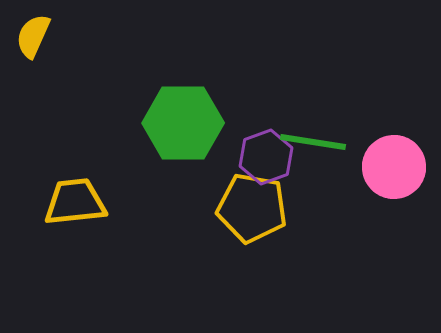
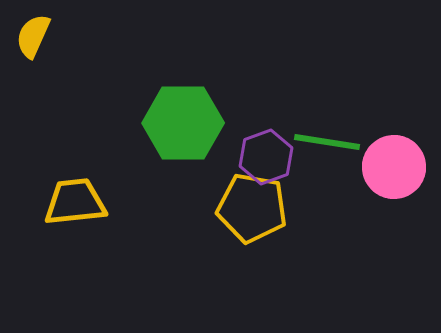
green line: moved 14 px right
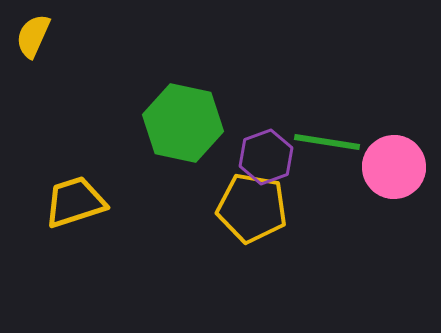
green hexagon: rotated 12 degrees clockwise
yellow trapezoid: rotated 12 degrees counterclockwise
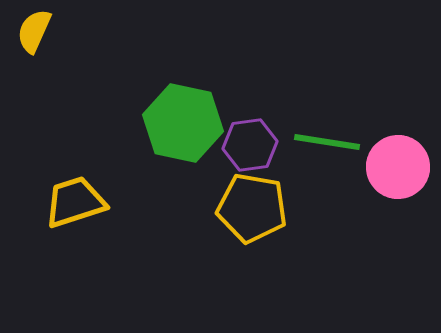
yellow semicircle: moved 1 px right, 5 px up
purple hexagon: moved 16 px left, 12 px up; rotated 12 degrees clockwise
pink circle: moved 4 px right
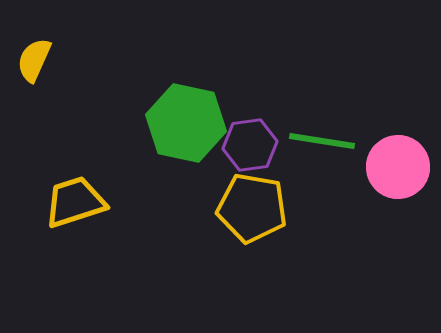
yellow semicircle: moved 29 px down
green hexagon: moved 3 px right
green line: moved 5 px left, 1 px up
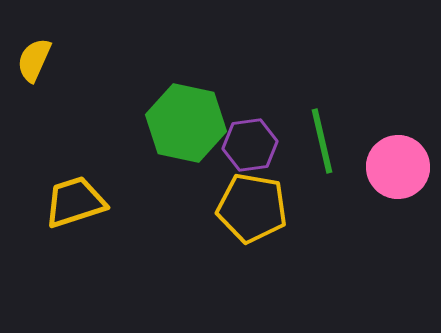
green line: rotated 68 degrees clockwise
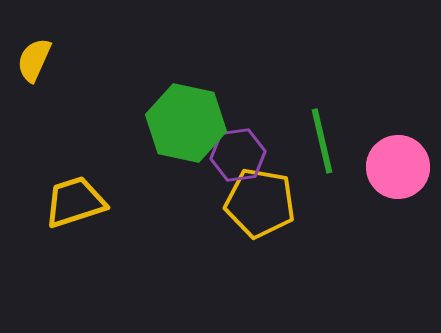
purple hexagon: moved 12 px left, 10 px down
yellow pentagon: moved 8 px right, 5 px up
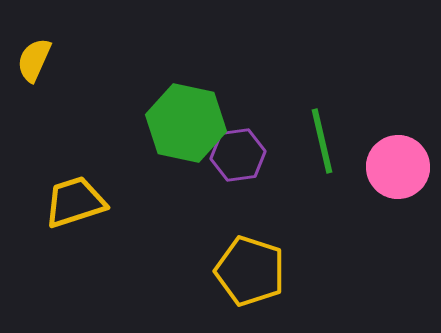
yellow pentagon: moved 10 px left, 68 px down; rotated 8 degrees clockwise
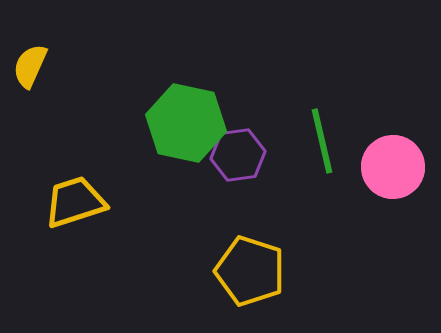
yellow semicircle: moved 4 px left, 6 px down
pink circle: moved 5 px left
